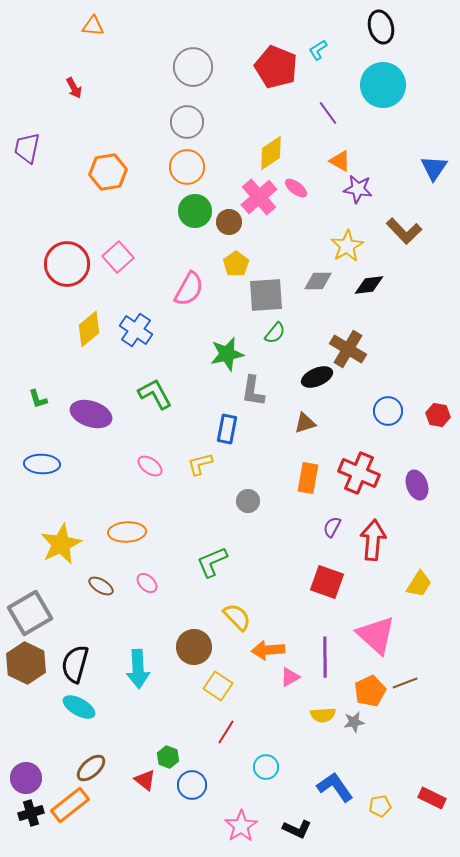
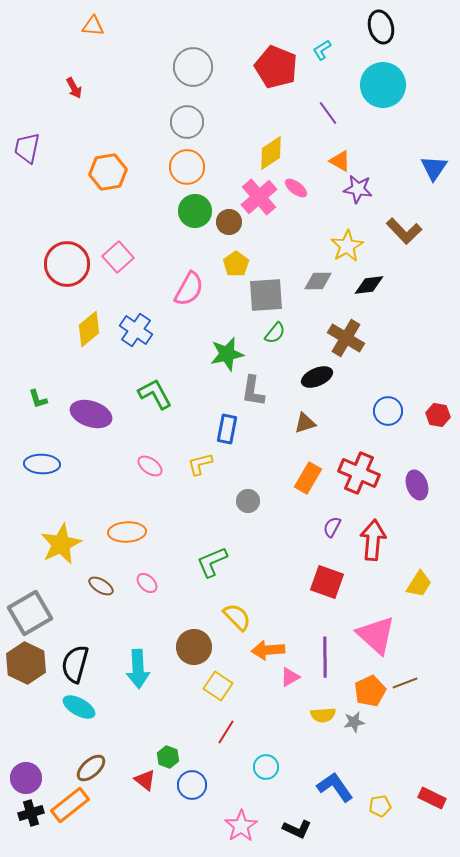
cyan L-shape at (318, 50): moved 4 px right
brown cross at (348, 349): moved 2 px left, 11 px up
orange rectangle at (308, 478): rotated 20 degrees clockwise
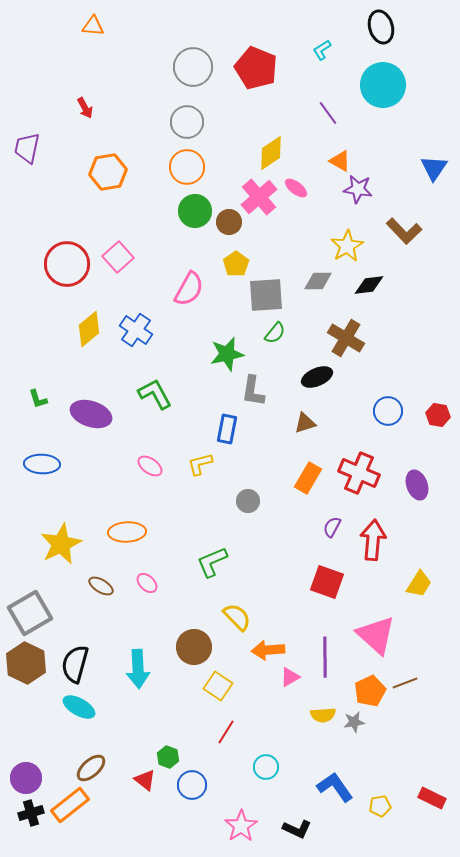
red pentagon at (276, 67): moved 20 px left, 1 px down
red arrow at (74, 88): moved 11 px right, 20 px down
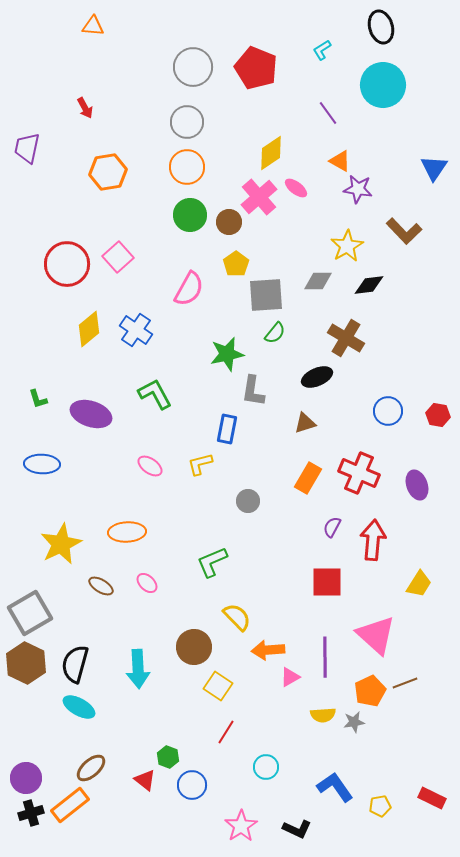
green circle at (195, 211): moved 5 px left, 4 px down
red square at (327, 582): rotated 20 degrees counterclockwise
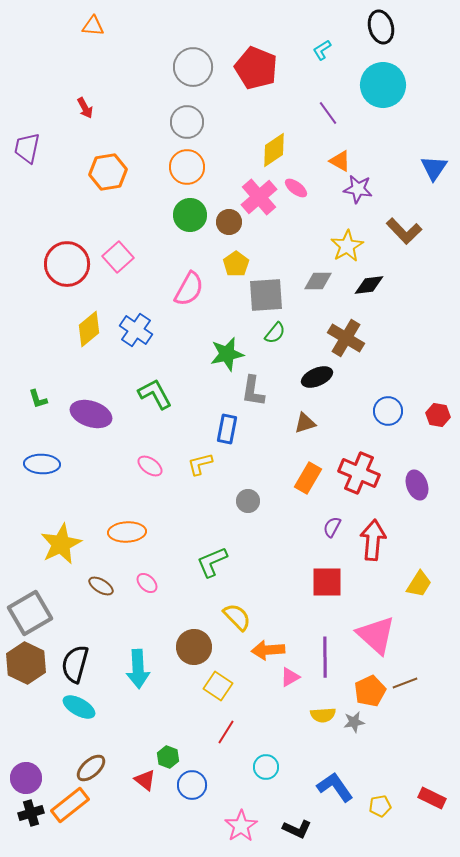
yellow diamond at (271, 153): moved 3 px right, 3 px up
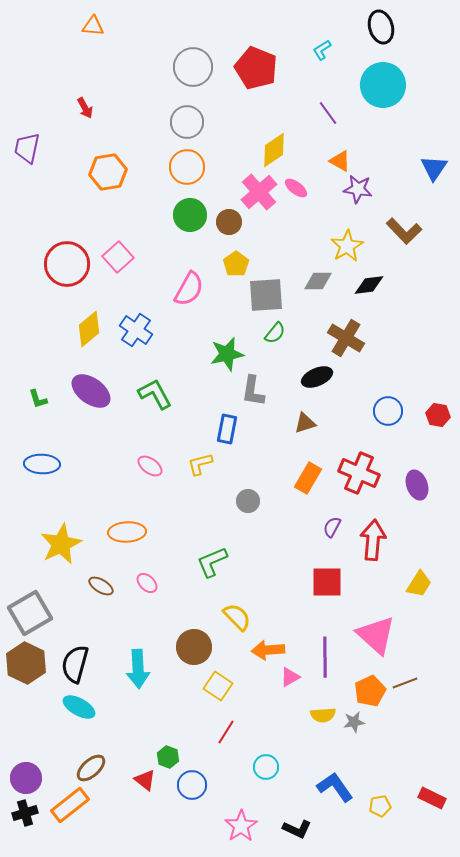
pink cross at (259, 197): moved 5 px up
purple ellipse at (91, 414): moved 23 px up; rotated 18 degrees clockwise
black cross at (31, 813): moved 6 px left
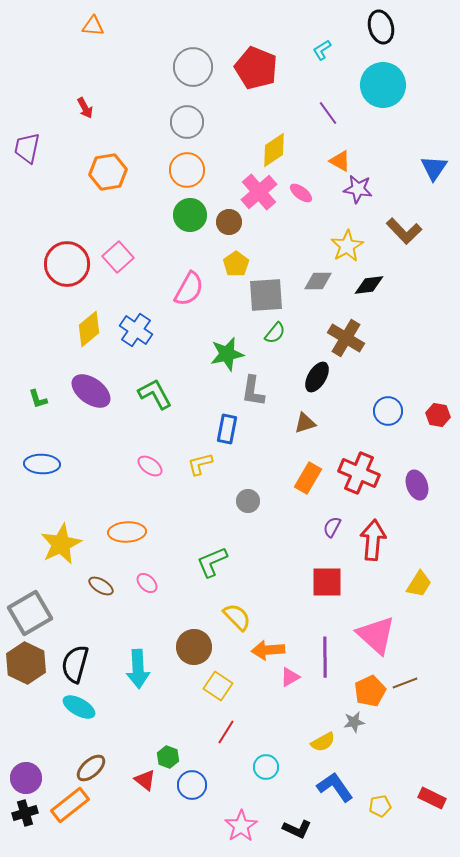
orange circle at (187, 167): moved 3 px down
pink ellipse at (296, 188): moved 5 px right, 5 px down
black ellipse at (317, 377): rotated 36 degrees counterclockwise
yellow semicircle at (323, 715): moved 27 px down; rotated 25 degrees counterclockwise
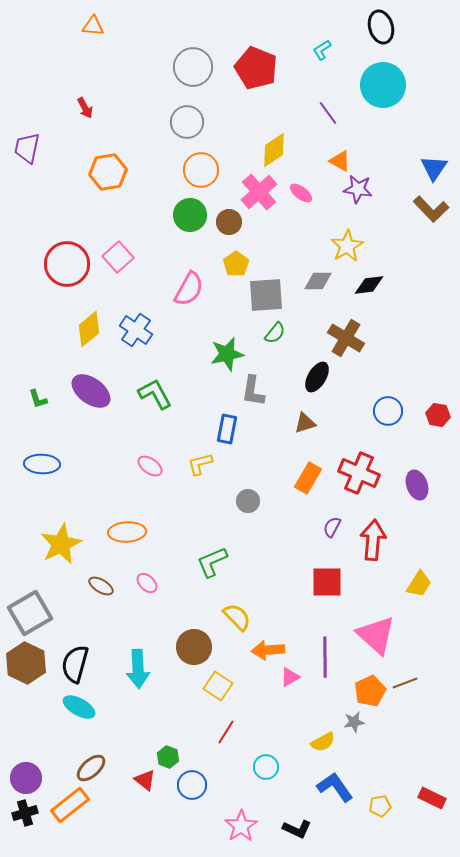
orange circle at (187, 170): moved 14 px right
brown L-shape at (404, 231): moved 27 px right, 22 px up
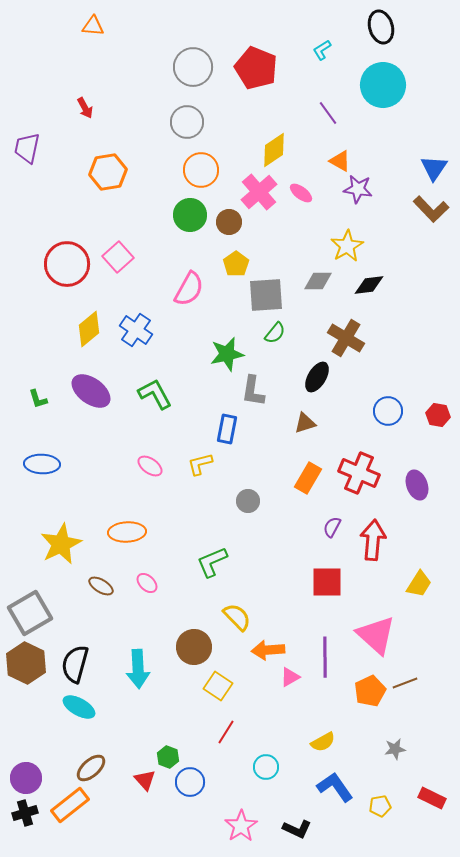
gray star at (354, 722): moved 41 px right, 27 px down
red triangle at (145, 780): rotated 10 degrees clockwise
blue circle at (192, 785): moved 2 px left, 3 px up
